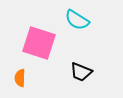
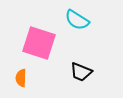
orange semicircle: moved 1 px right
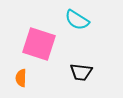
pink square: moved 1 px down
black trapezoid: rotated 15 degrees counterclockwise
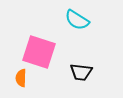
pink square: moved 8 px down
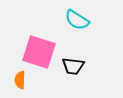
black trapezoid: moved 8 px left, 6 px up
orange semicircle: moved 1 px left, 2 px down
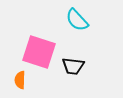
cyan semicircle: rotated 15 degrees clockwise
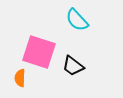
black trapezoid: rotated 30 degrees clockwise
orange semicircle: moved 2 px up
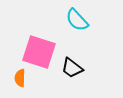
black trapezoid: moved 1 px left, 2 px down
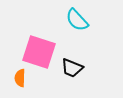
black trapezoid: rotated 15 degrees counterclockwise
